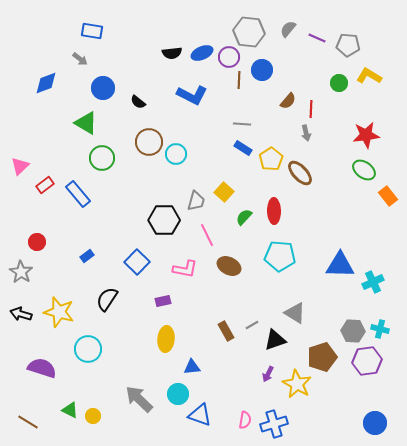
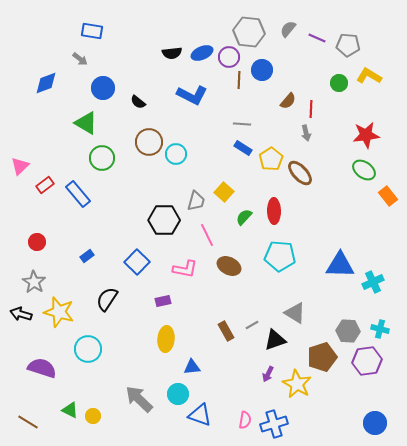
gray star at (21, 272): moved 13 px right, 10 px down
gray hexagon at (353, 331): moved 5 px left
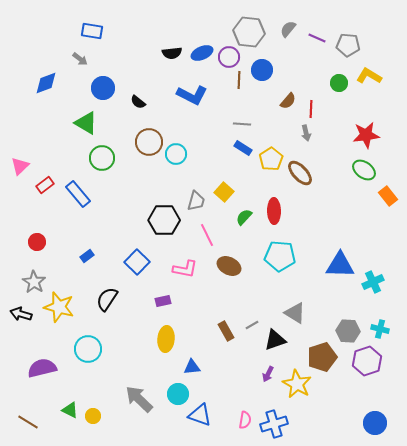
yellow star at (59, 312): moved 5 px up
purple hexagon at (367, 361): rotated 12 degrees counterclockwise
purple semicircle at (42, 368): rotated 32 degrees counterclockwise
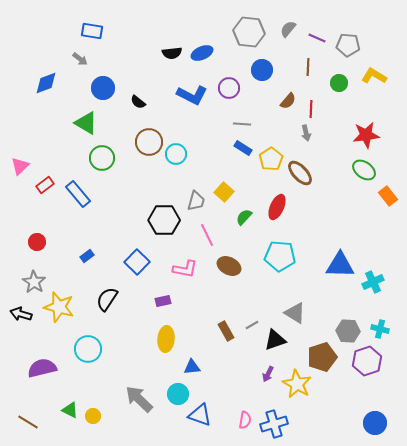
purple circle at (229, 57): moved 31 px down
yellow L-shape at (369, 76): moved 5 px right
brown line at (239, 80): moved 69 px right, 13 px up
red ellipse at (274, 211): moved 3 px right, 4 px up; rotated 25 degrees clockwise
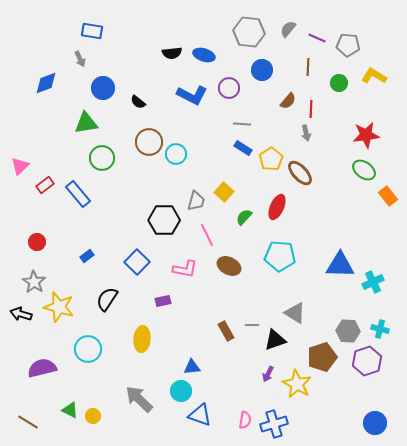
blue ellipse at (202, 53): moved 2 px right, 2 px down; rotated 40 degrees clockwise
gray arrow at (80, 59): rotated 28 degrees clockwise
green triangle at (86, 123): rotated 40 degrees counterclockwise
gray line at (252, 325): rotated 32 degrees clockwise
yellow ellipse at (166, 339): moved 24 px left
cyan circle at (178, 394): moved 3 px right, 3 px up
